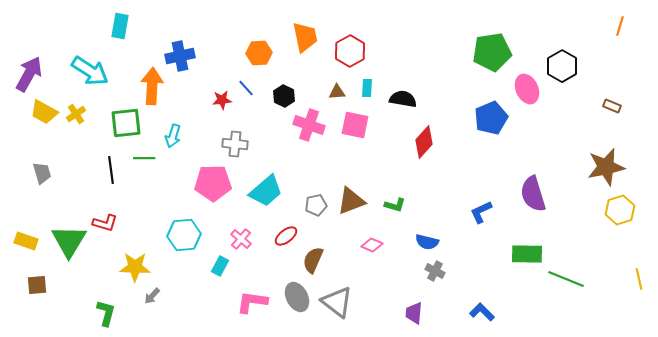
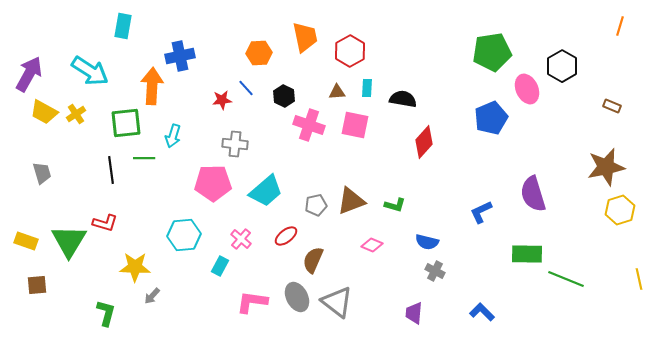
cyan rectangle at (120, 26): moved 3 px right
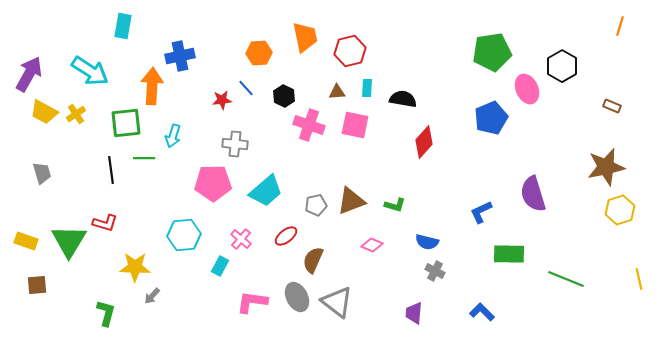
red hexagon at (350, 51): rotated 16 degrees clockwise
green rectangle at (527, 254): moved 18 px left
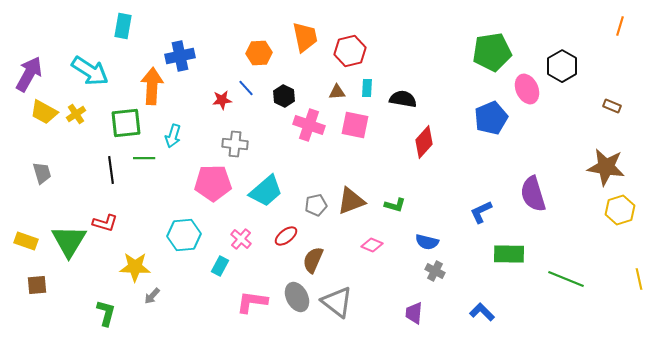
brown star at (606, 167): rotated 21 degrees clockwise
